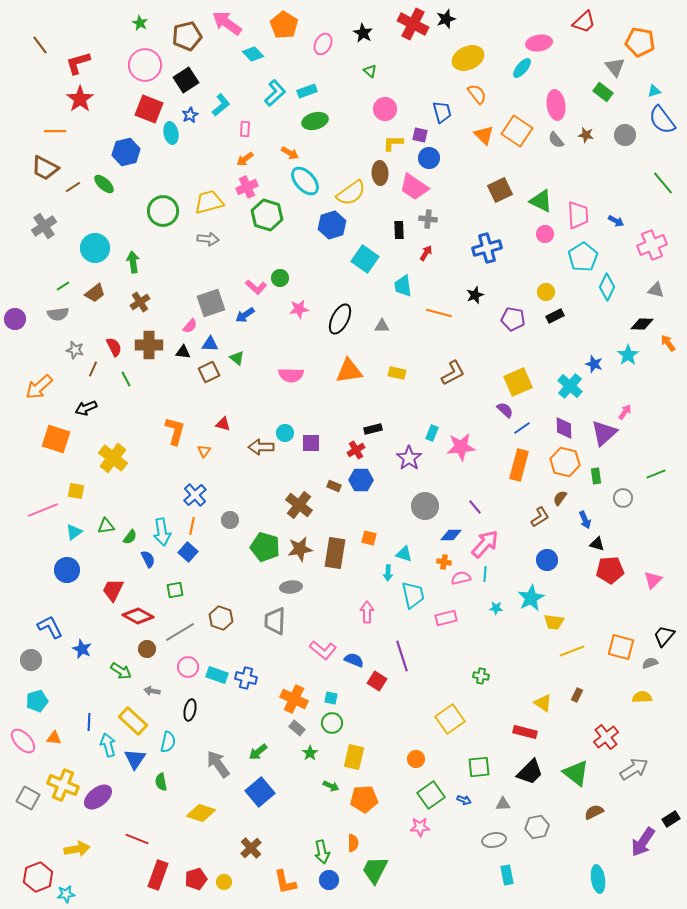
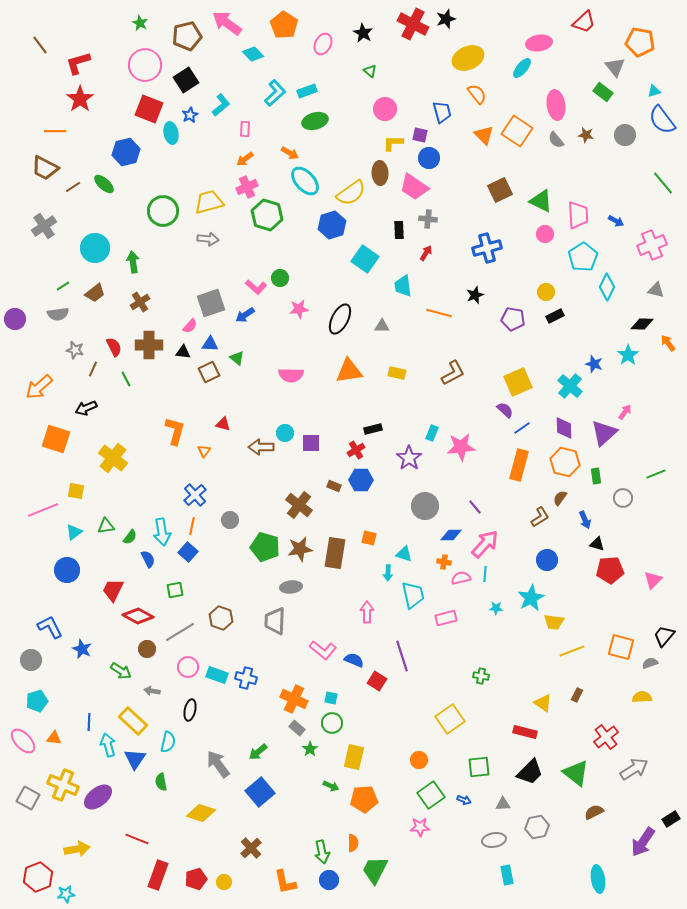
green star at (310, 753): moved 4 px up
orange circle at (416, 759): moved 3 px right, 1 px down
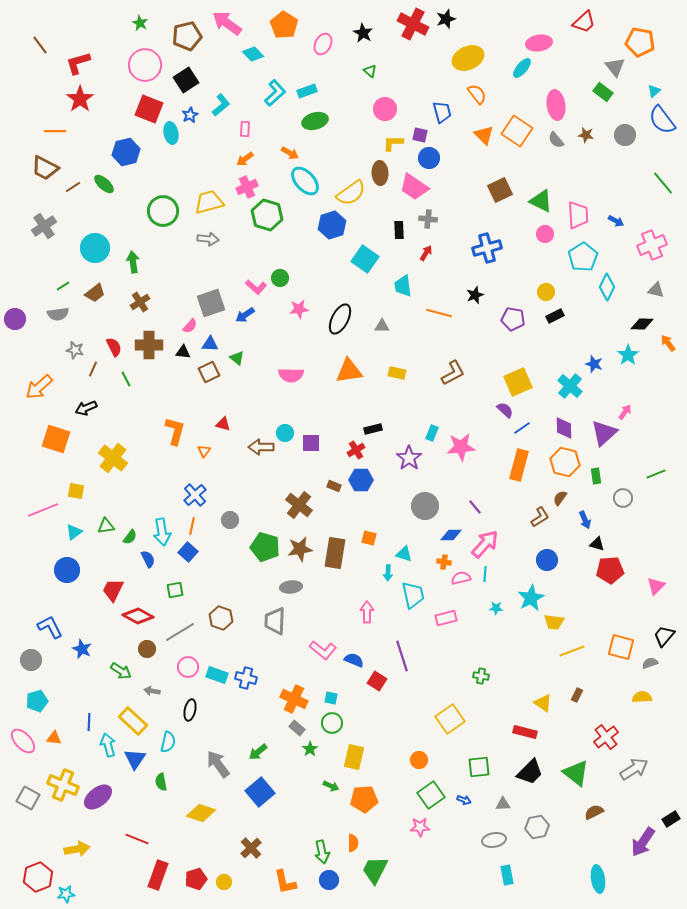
cyan triangle at (654, 91): rotated 24 degrees counterclockwise
pink triangle at (653, 580): moved 3 px right, 6 px down
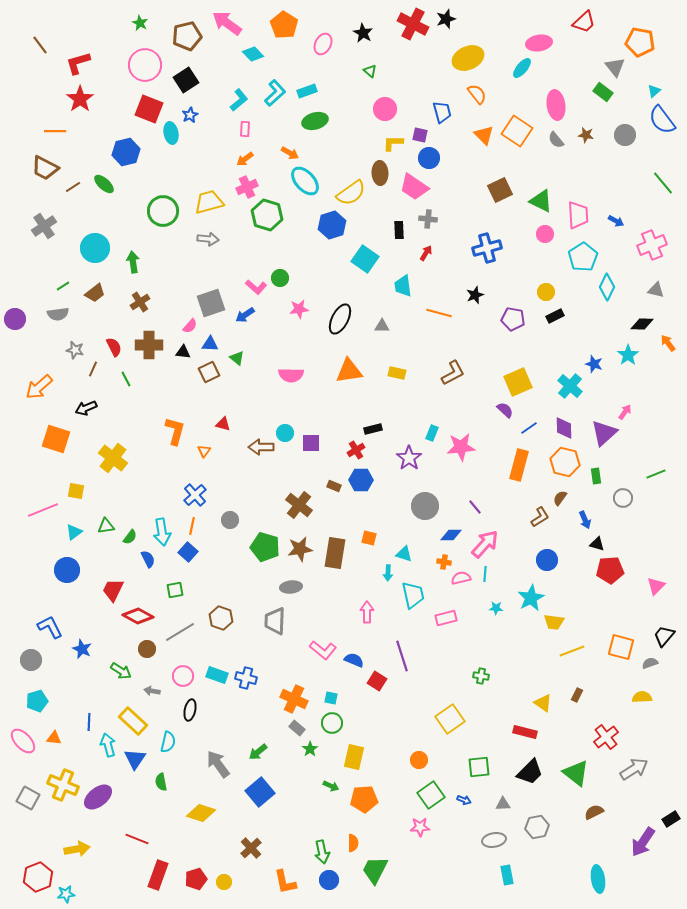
cyan L-shape at (221, 105): moved 18 px right, 5 px up
blue line at (522, 428): moved 7 px right
pink circle at (188, 667): moved 5 px left, 9 px down
